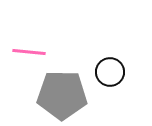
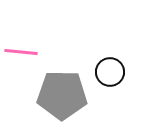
pink line: moved 8 px left
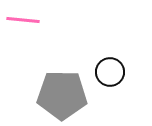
pink line: moved 2 px right, 32 px up
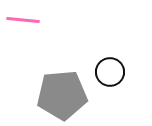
gray pentagon: rotated 6 degrees counterclockwise
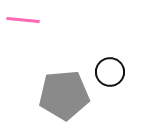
gray pentagon: moved 2 px right
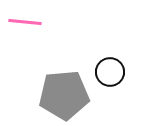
pink line: moved 2 px right, 2 px down
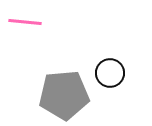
black circle: moved 1 px down
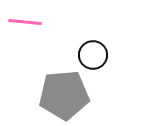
black circle: moved 17 px left, 18 px up
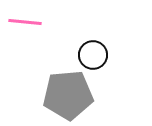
gray pentagon: moved 4 px right
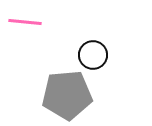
gray pentagon: moved 1 px left
